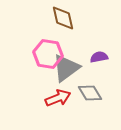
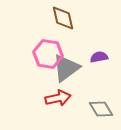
gray diamond: moved 11 px right, 16 px down
red arrow: rotated 10 degrees clockwise
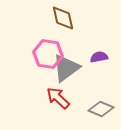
red arrow: rotated 125 degrees counterclockwise
gray diamond: rotated 35 degrees counterclockwise
